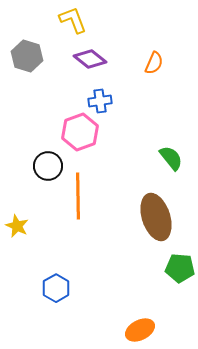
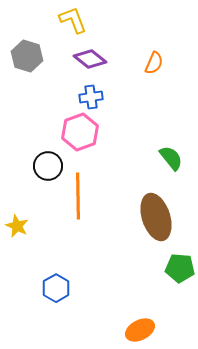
blue cross: moved 9 px left, 4 px up
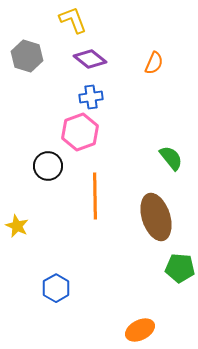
orange line: moved 17 px right
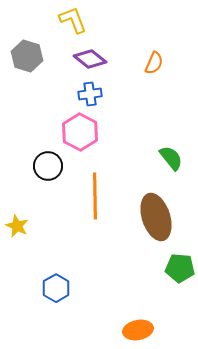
blue cross: moved 1 px left, 3 px up
pink hexagon: rotated 12 degrees counterclockwise
orange ellipse: moved 2 px left; rotated 16 degrees clockwise
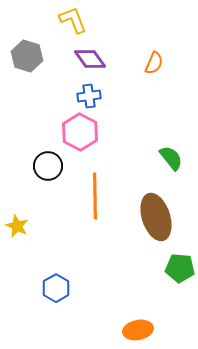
purple diamond: rotated 16 degrees clockwise
blue cross: moved 1 px left, 2 px down
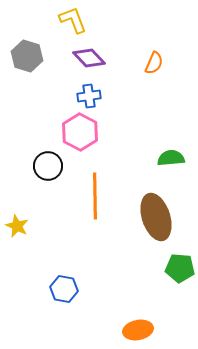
purple diamond: moved 1 px left, 1 px up; rotated 8 degrees counterclockwise
green semicircle: rotated 56 degrees counterclockwise
blue hexagon: moved 8 px right, 1 px down; rotated 20 degrees counterclockwise
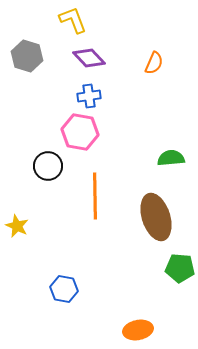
pink hexagon: rotated 18 degrees counterclockwise
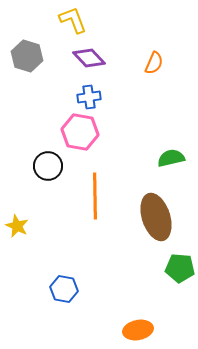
blue cross: moved 1 px down
green semicircle: rotated 8 degrees counterclockwise
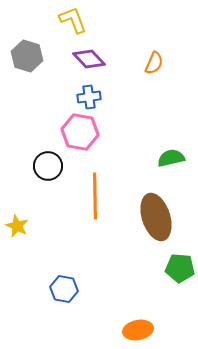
purple diamond: moved 1 px down
